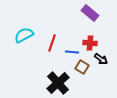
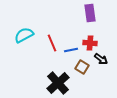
purple rectangle: rotated 42 degrees clockwise
red line: rotated 42 degrees counterclockwise
blue line: moved 1 px left, 2 px up; rotated 16 degrees counterclockwise
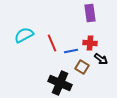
blue line: moved 1 px down
black cross: moved 2 px right; rotated 25 degrees counterclockwise
